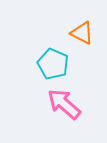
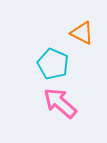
pink arrow: moved 4 px left, 1 px up
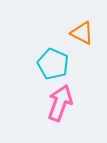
pink arrow: rotated 69 degrees clockwise
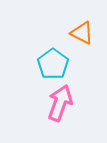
cyan pentagon: rotated 12 degrees clockwise
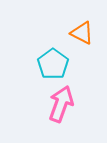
pink arrow: moved 1 px right, 1 px down
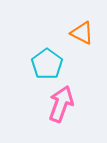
cyan pentagon: moved 6 px left
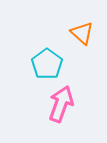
orange triangle: rotated 15 degrees clockwise
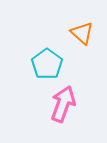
pink arrow: moved 2 px right
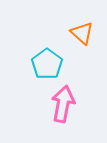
pink arrow: rotated 9 degrees counterclockwise
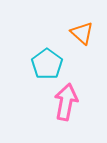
pink arrow: moved 3 px right, 2 px up
